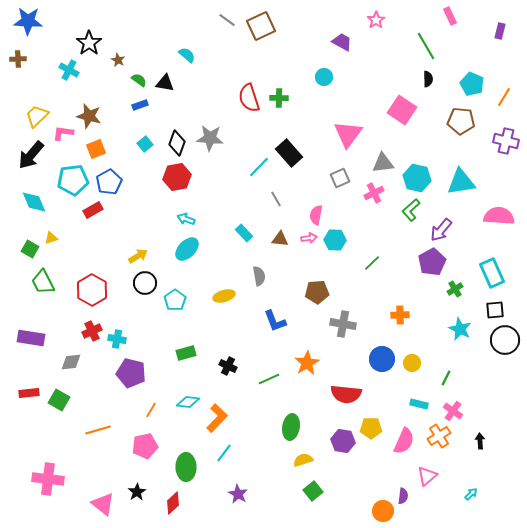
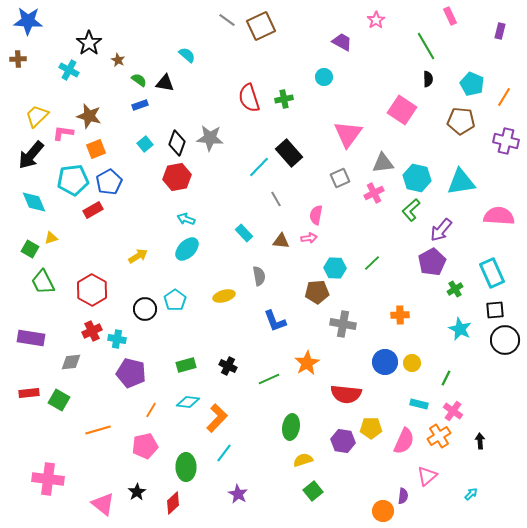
green cross at (279, 98): moved 5 px right, 1 px down; rotated 12 degrees counterclockwise
brown triangle at (280, 239): moved 1 px right, 2 px down
cyan hexagon at (335, 240): moved 28 px down
black circle at (145, 283): moved 26 px down
green rectangle at (186, 353): moved 12 px down
blue circle at (382, 359): moved 3 px right, 3 px down
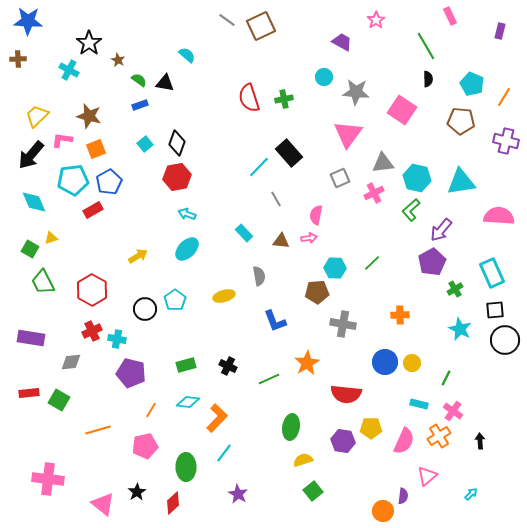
pink L-shape at (63, 133): moved 1 px left, 7 px down
gray star at (210, 138): moved 146 px right, 46 px up
cyan arrow at (186, 219): moved 1 px right, 5 px up
